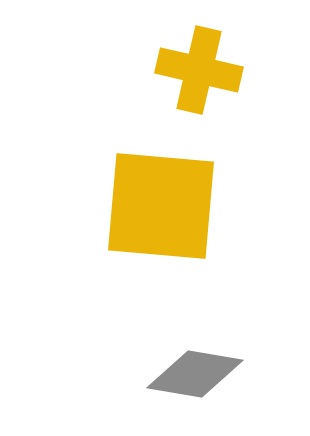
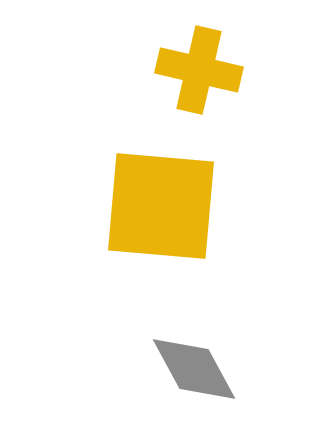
gray diamond: moved 1 px left, 5 px up; rotated 52 degrees clockwise
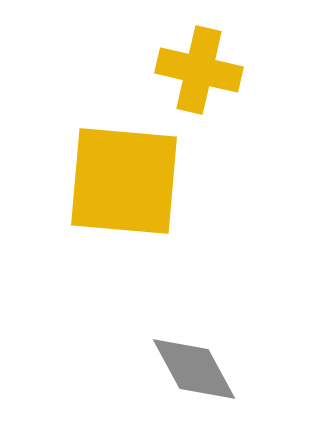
yellow square: moved 37 px left, 25 px up
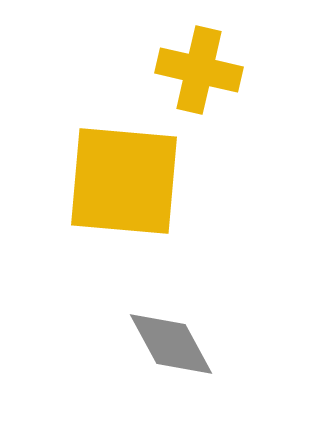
gray diamond: moved 23 px left, 25 px up
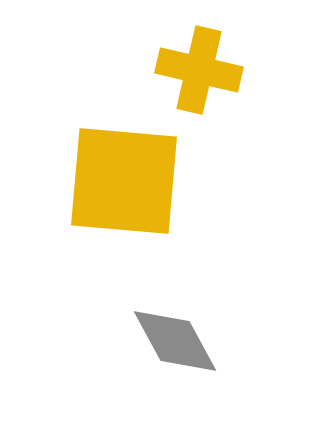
gray diamond: moved 4 px right, 3 px up
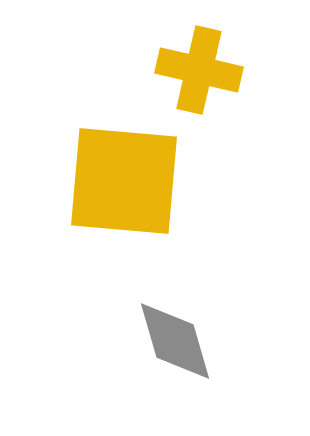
gray diamond: rotated 12 degrees clockwise
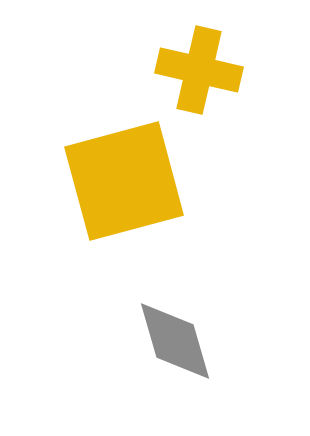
yellow square: rotated 20 degrees counterclockwise
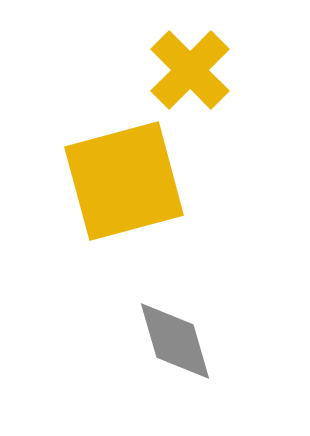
yellow cross: moved 9 px left; rotated 32 degrees clockwise
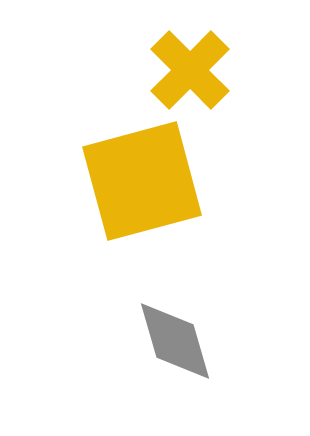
yellow square: moved 18 px right
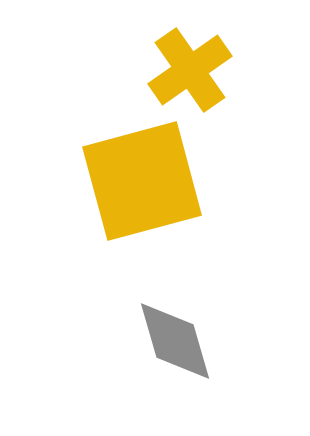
yellow cross: rotated 10 degrees clockwise
